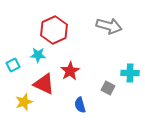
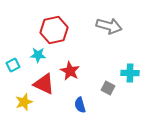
red hexagon: rotated 12 degrees clockwise
red star: rotated 12 degrees counterclockwise
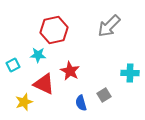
gray arrow: rotated 120 degrees clockwise
gray square: moved 4 px left, 7 px down; rotated 32 degrees clockwise
blue semicircle: moved 1 px right, 2 px up
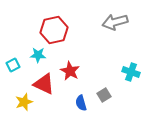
gray arrow: moved 6 px right, 4 px up; rotated 30 degrees clockwise
cyan cross: moved 1 px right, 1 px up; rotated 18 degrees clockwise
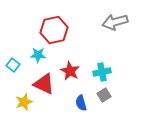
cyan square: rotated 24 degrees counterclockwise
cyan cross: moved 29 px left; rotated 30 degrees counterclockwise
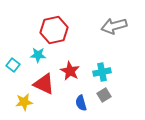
gray arrow: moved 1 px left, 4 px down
yellow star: rotated 12 degrees clockwise
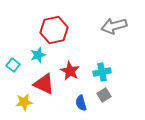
cyan star: rotated 21 degrees counterclockwise
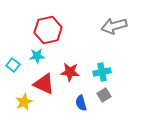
red hexagon: moved 6 px left
cyan star: moved 1 px left, 1 px down; rotated 14 degrees clockwise
red star: moved 1 px down; rotated 24 degrees counterclockwise
yellow star: rotated 18 degrees counterclockwise
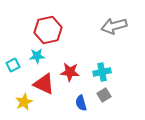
cyan square: rotated 24 degrees clockwise
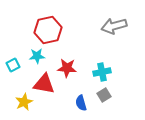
red star: moved 3 px left, 4 px up
red triangle: rotated 15 degrees counterclockwise
